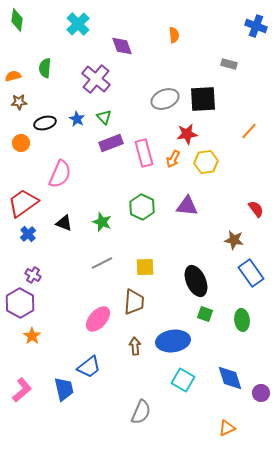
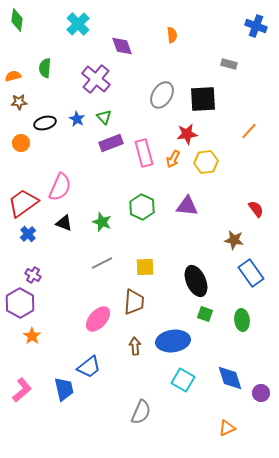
orange semicircle at (174, 35): moved 2 px left
gray ellipse at (165, 99): moved 3 px left, 4 px up; rotated 36 degrees counterclockwise
pink semicircle at (60, 174): moved 13 px down
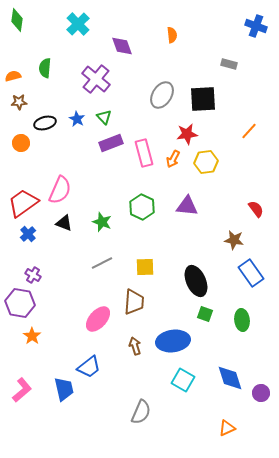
pink semicircle at (60, 187): moved 3 px down
purple hexagon at (20, 303): rotated 20 degrees counterclockwise
brown arrow at (135, 346): rotated 12 degrees counterclockwise
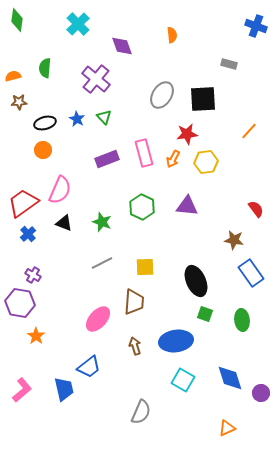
orange circle at (21, 143): moved 22 px right, 7 px down
purple rectangle at (111, 143): moved 4 px left, 16 px down
orange star at (32, 336): moved 4 px right
blue ellipse at (173, 341): moved 3 px right
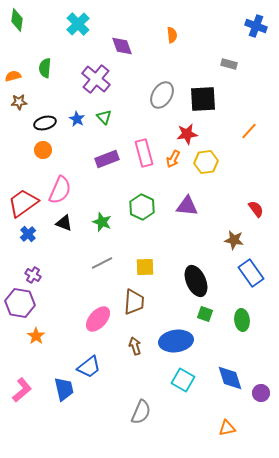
orange triangle at (227, 428): rotated 12 degrees clockwise
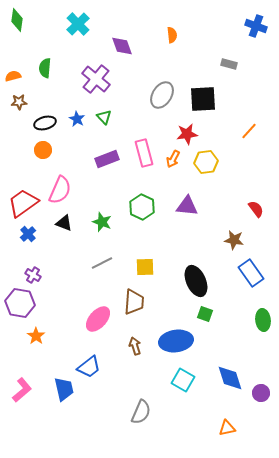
green ellipse at (242, 320): moved 21 px right
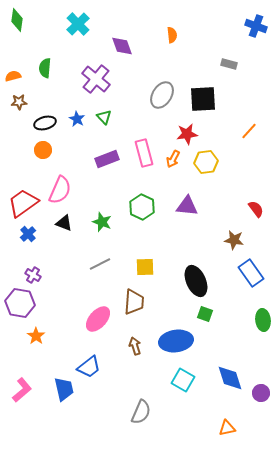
gray line at (102, 263): moved 2 px left, 1 px down
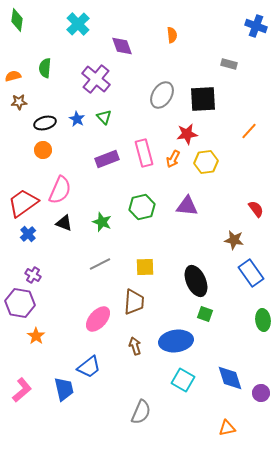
green hexagon at (142, 207): rotated 20 degrees clockwise
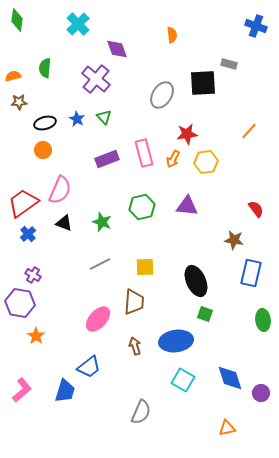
purple diamond at (122, 46): moved 5 px left, 3 px down
black square at (203, 99): moved 16 px up
blue rectangle at (251, 273): rotated 48 degrees clockwise
blue trapezoid at (64, 389): moved 1 px right, 2 px down; rotated 30 degrees clockwise
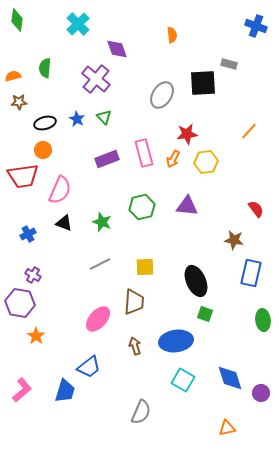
red trapezoid at (23, 203): moved 27 px up; rotated 152 degrees counterclockwise
blue cross at (28, 234): rotated 14 degrees clockwise
